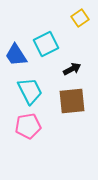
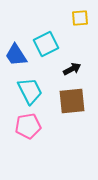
yellow square: rotated 30 degrees clockwise
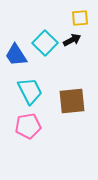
cyan square: moved 1 px left, 1 px up; rotated 20 degrees counterclockwise
black arrow: moved 29 px up
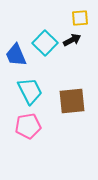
blue trapezoid: rotated 10 degrees clockwise
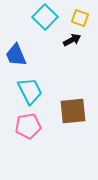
yellow square: rotated 24 degrees clockwise
cyan square: moved 26 px up
brown square: moved 1 px right, 10 px down
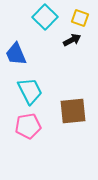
blue trapezoid: moved 1 px up
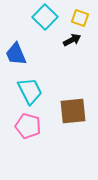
pink pentagon: rotated 25 degrees clockwise
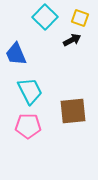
pink pentagon: rotated 15 degrees counterclockwise
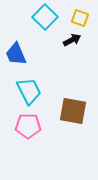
cyan trapezoid: moved 1 px left
brown square: rotated 16 degrees clockwise
